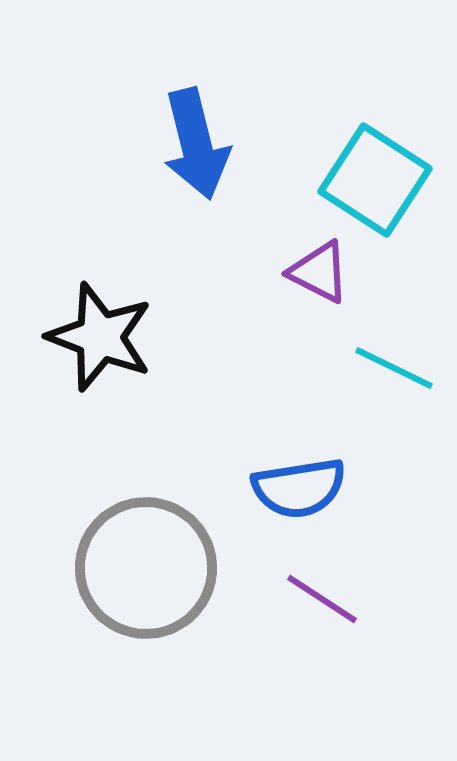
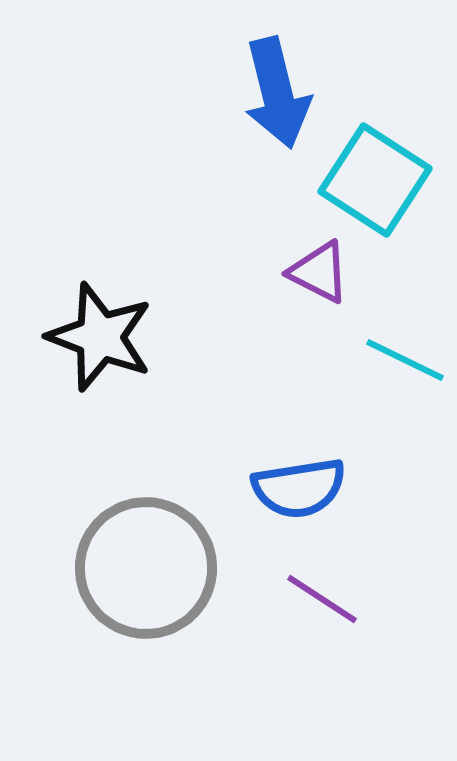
blue arrow: moved 81 px right, 51 px up
cyan line: moved 11 px right, 8 px up
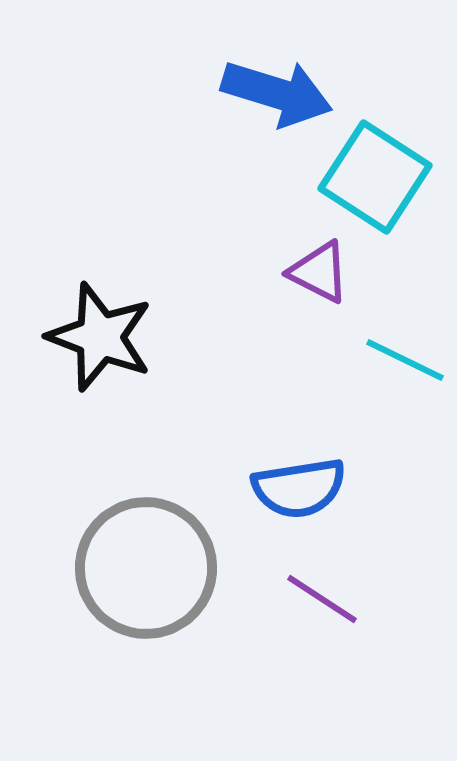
blue arrow: rotated 59 degrees counterclockwise
cyan square: moved 3 px up
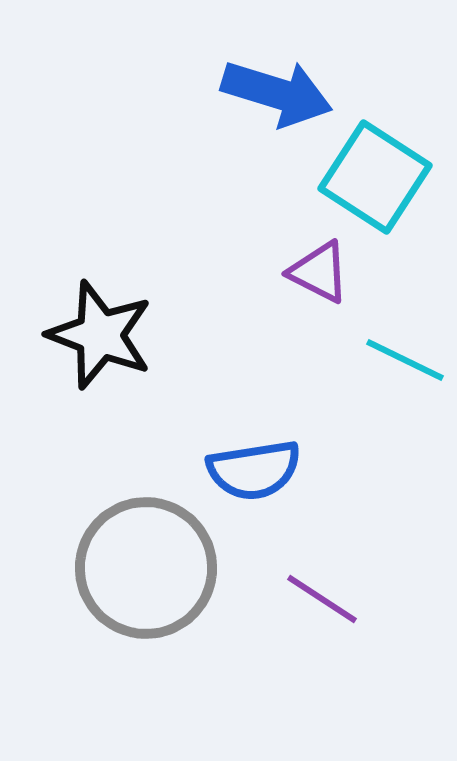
black star: moved 2 px up
blue semicircle: moved 45 px left, 18 px up
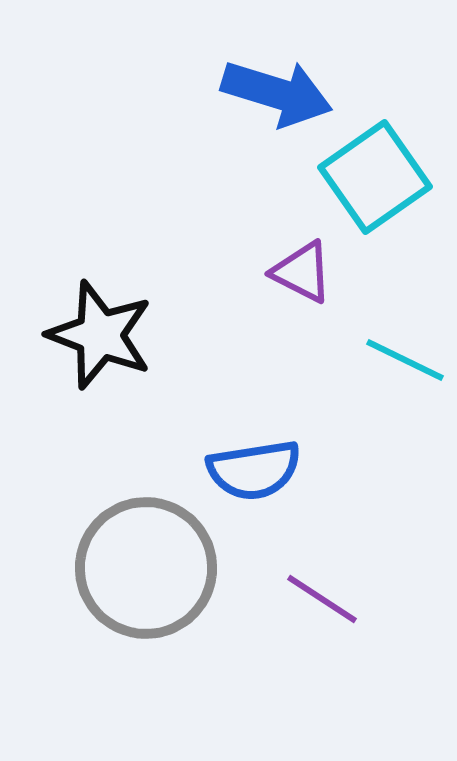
cyan square: rotated 22 degrees clockwise
purple triangle: moved 17 px left
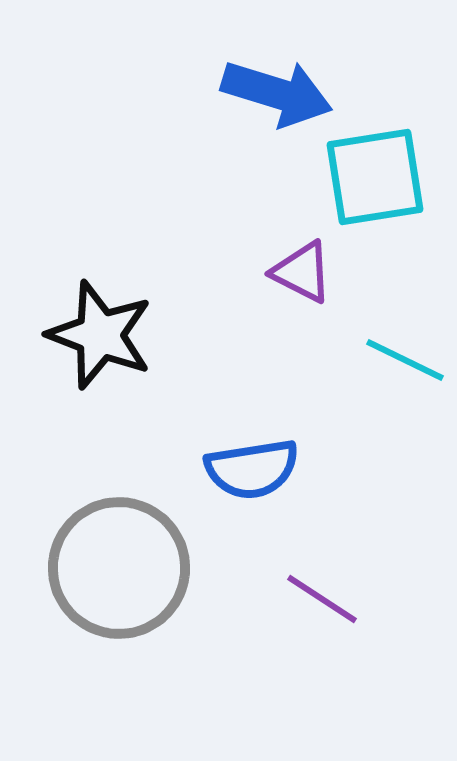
cyan square: rotated 26 degrees clockwise
blue semicircle: moved 2 px left, 1 px up
gray circle: moved 27 px left
